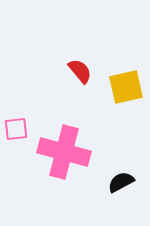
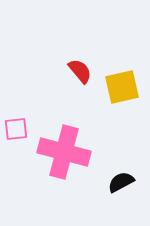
yellow square: moved 4 px left
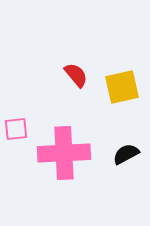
red semicircle: moved 4 px left, 4 px down
pink cross: moved 1 px down; rotated 18 degrees counterclockwise
black semicircle: moved 5 px right, 28 px up
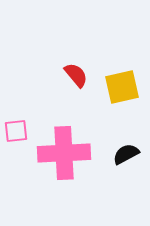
pink square: moved 2 px down
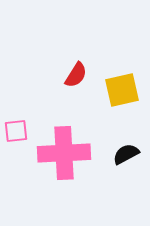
red semicircle: rotated 72 degrees clockwise
yellow square: moved 3 px down
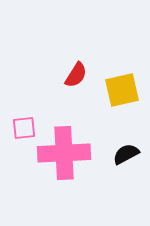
pink square: moved 8 px right, 3 px up
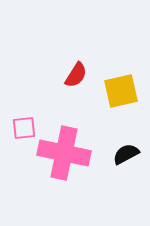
yellow square: moved 1 px left, 1 px down
pink cross: rotated 15 degrees clockwise
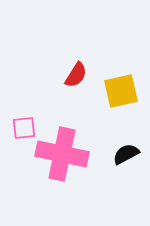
pink cross: moved 2 px left, 1 px down
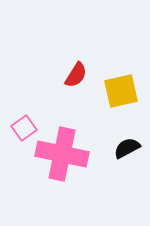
pink square: rotated 30 degrees counterclockwise
black semicircle: moved 1 px right, 6 px up
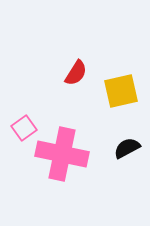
red semicircle: moved 2 px up
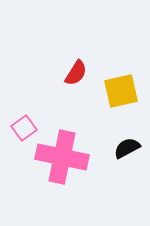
pink cross: moved 3 px down
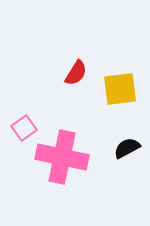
yellow square: moved 1 px left, 2 px up; rotated 6 degrees clockwise
